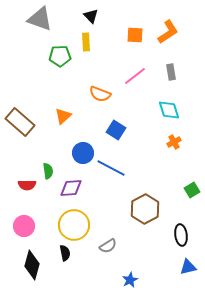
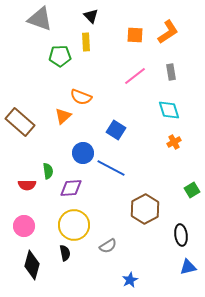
orange semicircle: moved 19 px left, 3 px down
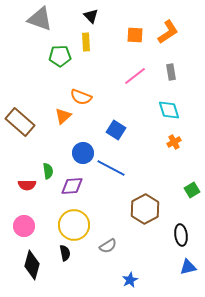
purple diamond: moved 1 px right, 2 px up
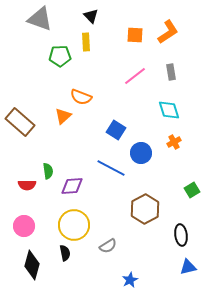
blue circle: moved 58 px right
